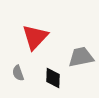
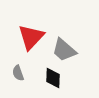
red triangle: moved 4 px left
gray trapezoid: moved 17 px left, 7 px up; rotated 128 degrees counterclockwise
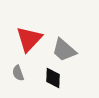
red triangle: moved 2 px left, 2 px down
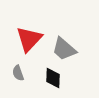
gray trapezoid: moved 1 px up
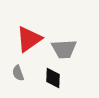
red triangle: rotated 12 degrees clockwise
gray trapezoid: rotated 44 degrees counterclockwise
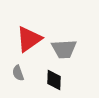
black diamond: moved 1 px right, 2 px down
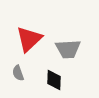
red triangle: rotated 8 degrees counterclockwise
gray trapezoid: moved 4 px right
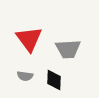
red triangle: rotated 24 degrees counterclockwise
gray semicircle: moved 7 px right, 3 px down; rotated 63 degrees counterclockwise
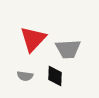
red triangle: moved 4 px right; rotated 20 degrees clockwise
black diamond: moved 1 px right, 4 px up
